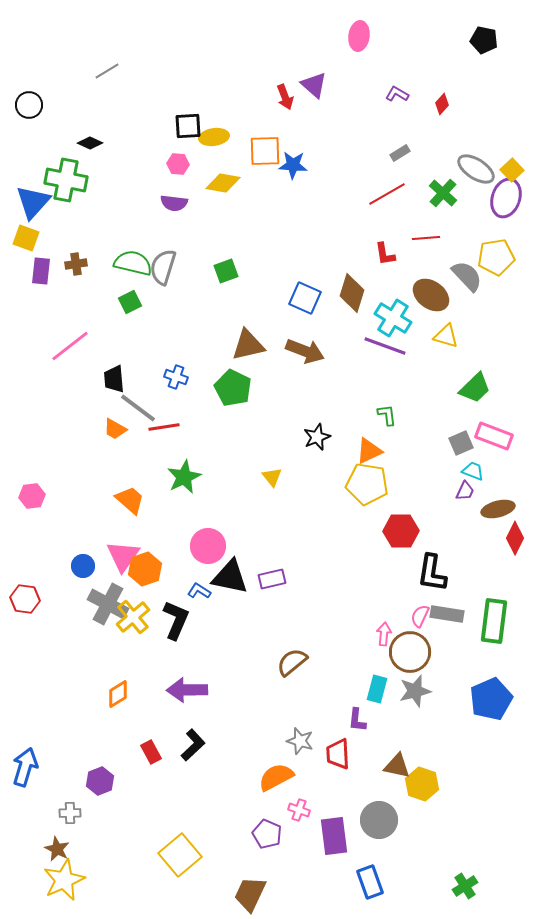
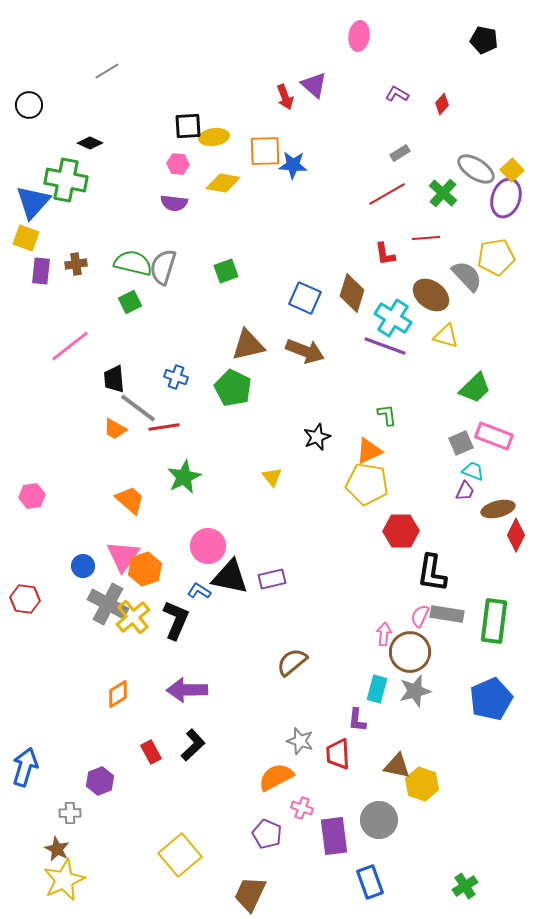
red diamond at (515, 538): moved 1 px right, 3 px up
pink cross at (299, 810): moved 3 px right, 2 px up
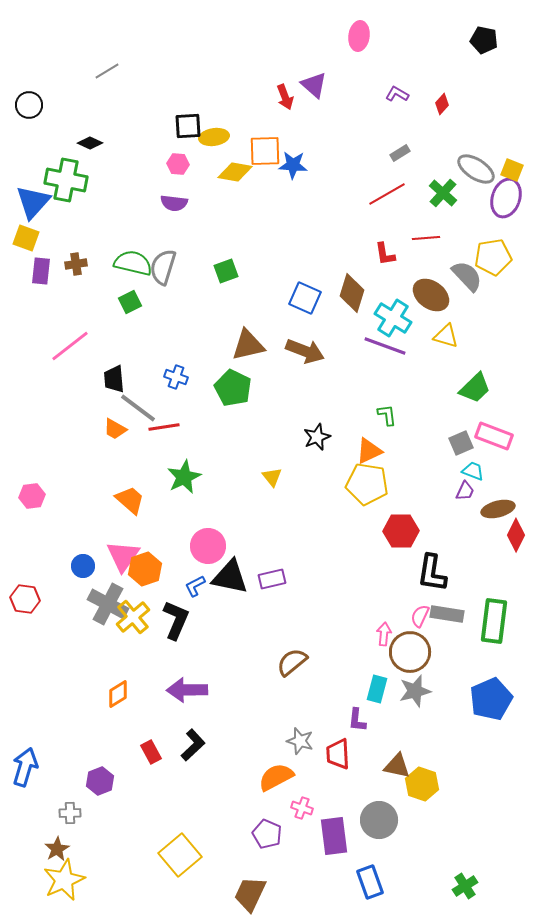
yellow square at (512, 170): rotated 25 degrees counterclockwise
yellow diamond at (223, 183): moved 12 px right, 11 px up
yellow pentagon at (496, 257): moved 3 px left
blue L-shape at (199, 591): moved 4 px left, 5 px up; rotated 60 degrees counterclockwise
brown star at (57, 849): rotated 15 degrees clockwise
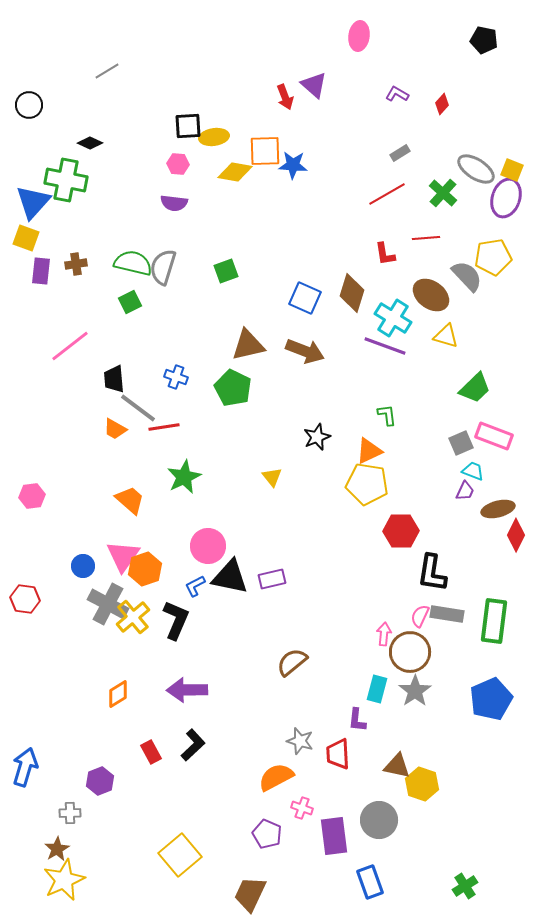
gray star at (415, 691): rotated 20 degrees counterclockwise
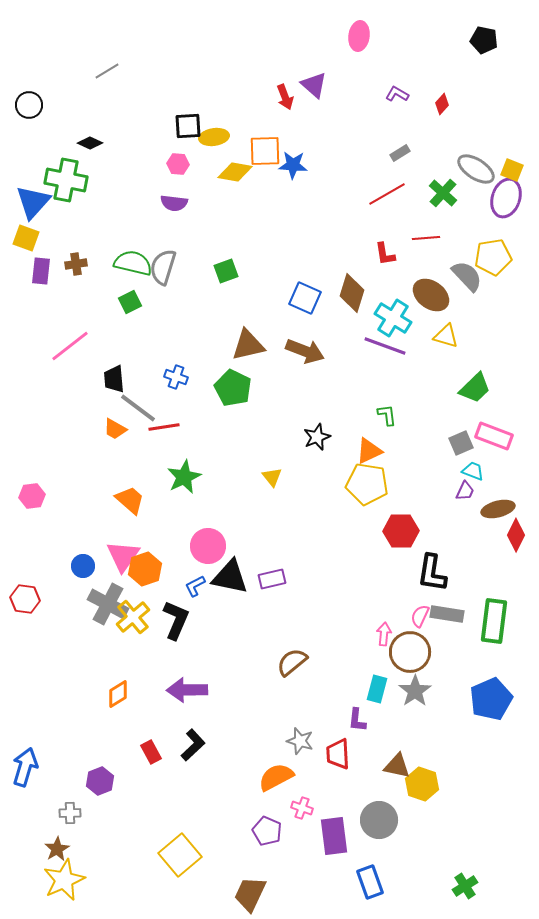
purple pentagon at (267, 834): moved 3 px up
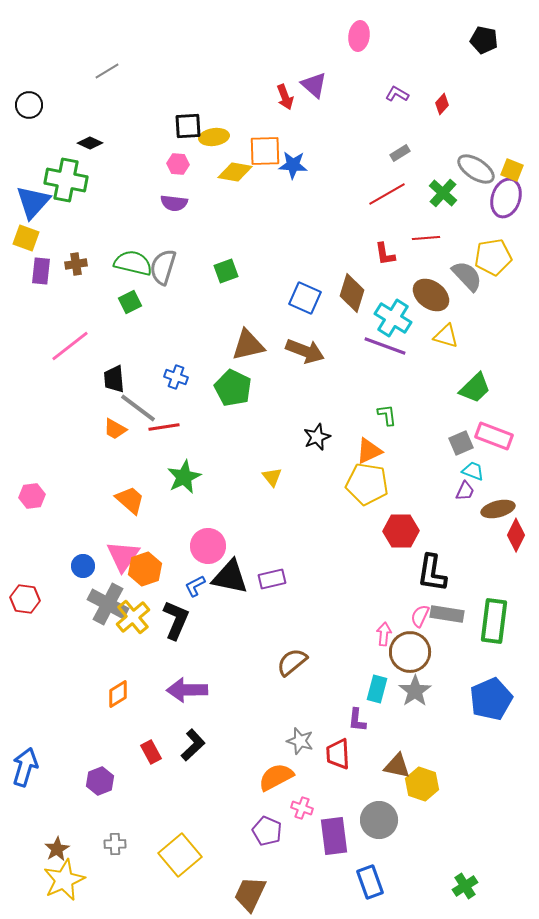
gray cross at (70, 813): moved 45 px right, 31 px down
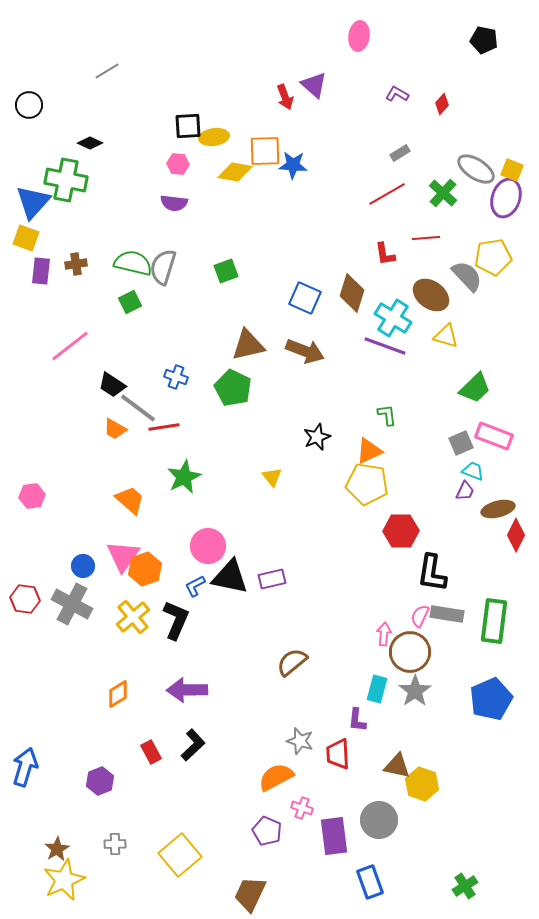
black trapezoid at (114, 379): moved 2 px left, 6 px down; rotated 52 degrees counterclockwise
gray cross at (108, 604): moved 36 px left
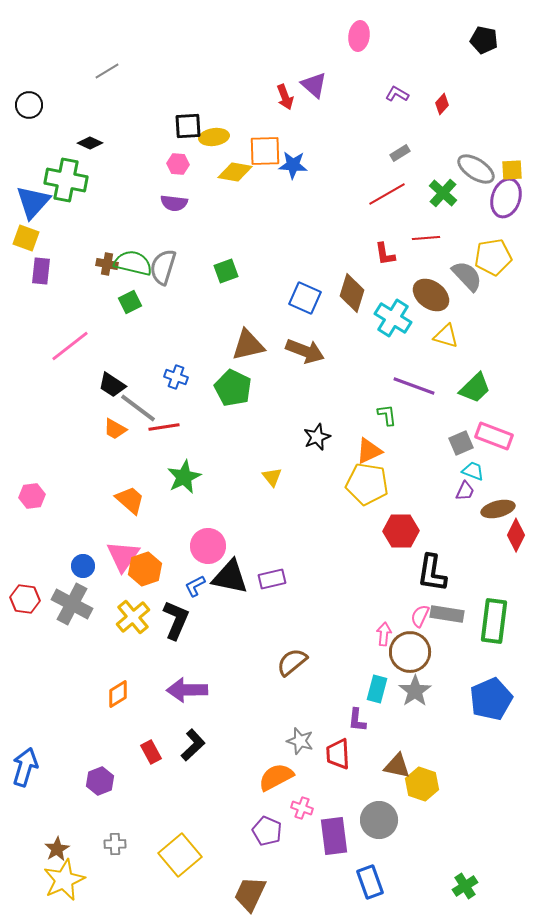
yellow square at (512, 170): rotated 25 degrees counterclockwise
brown cross at (76, 264): moved 31 px right; rotated 20 degrees clockwise
purple line at (385, 346): moved 29 px right, 40 px down
